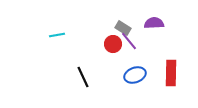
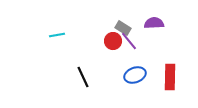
red circle: moved 3 px up
red rectangle: moved 1 px left, 4 px down
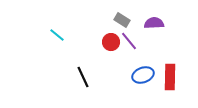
gray rectangle: moved 1 px left, 8 px up
cyan line: rotated 49 degrees clockwise
red circle: moved 2 px left, 1 px down
blue ellipse: moved 8 px right
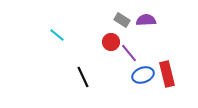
purple semicircle: moved 8 px left, 3 px up
purple line: moved 12 px down
red rectangle: moved 3 px left, 3 px up; rotated 15 degrees counterclockwise
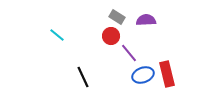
gray rectangle: moved 5 px left, 3 px up
red circle: moved 6 px up
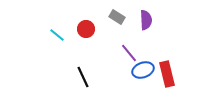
purple semicircle: rotated 90 degrees clockwise
red circle: moved 25 px left, 7 px up
blue ellipse: moved 5 px up
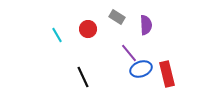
purple semicircle: moved 5 px down
red circle: moved 2 px right
cyan line: rotated 21 degrees clockwise
blue ellipse: moved 2 px left, 1 px up
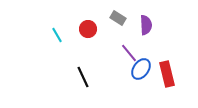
gray rectangle: moved 1 px right, 1 px down
blue ellipse: rotated 35 degrees counterclockwise
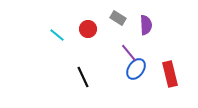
cyan line: rotated 21 degrees counterclockwise
blue ellipse: moved 5 px left
red rectangle: moved 3 px right
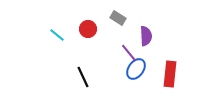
purple semicircle: moved 11 px down
red rectangle: rotated 20 degrees clockwise
